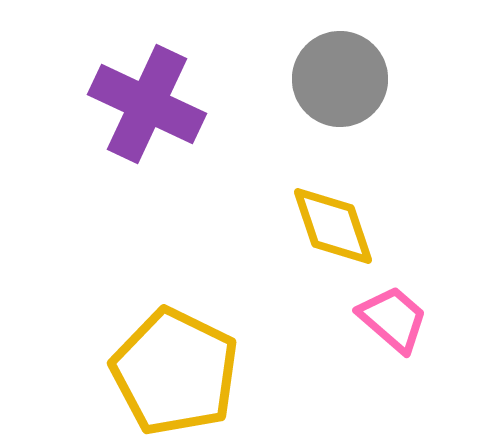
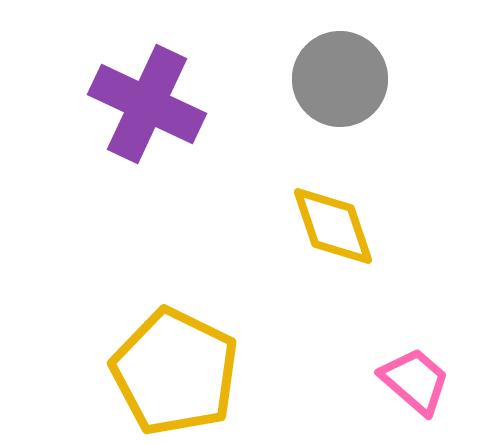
pink trapezoid: moved 22 px right, 62 px down
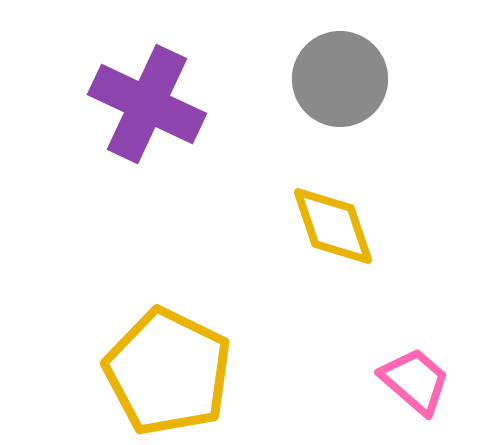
yellow pentagon: moved 7 px left
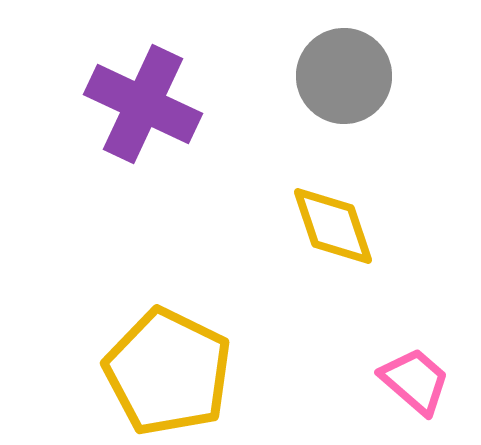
gray circle: moved 4 px right, 3 px up
purple cross: moved 4 px left
